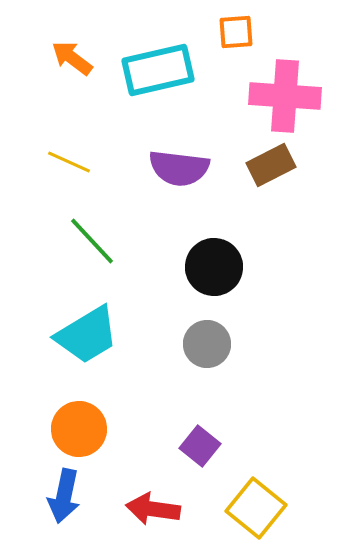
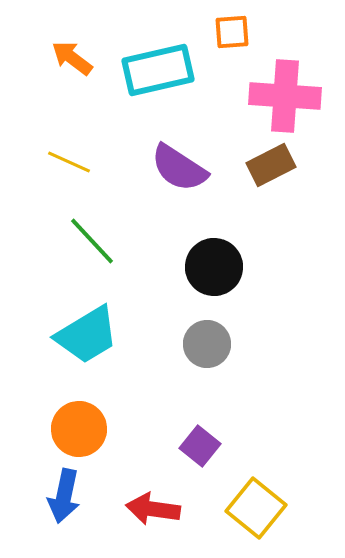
orange square: moved 4 px left
purple semicircle: rotated 26 degrees clockwise
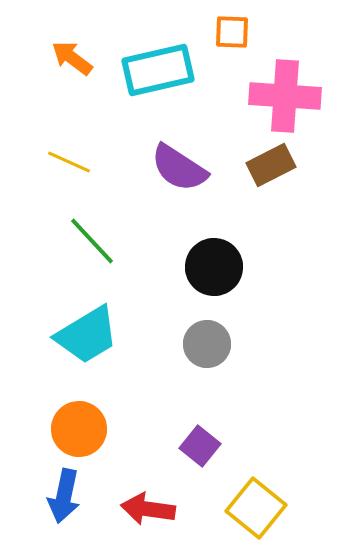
orange square: rotated 6 degrees clockwise
red arrow: moved 5 px left
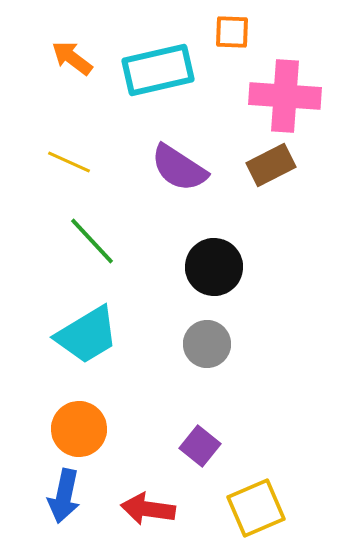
yellow square: rotated 28 degrees clockwise
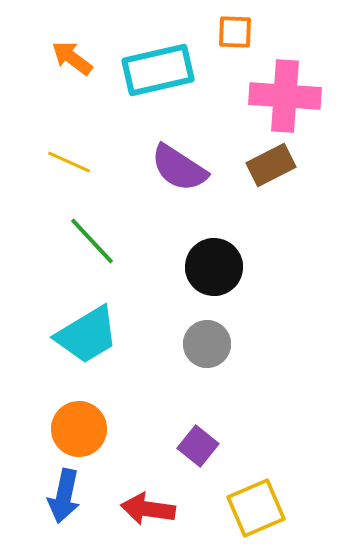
orange square: moved 3 px right
purple square: moved 2 px left
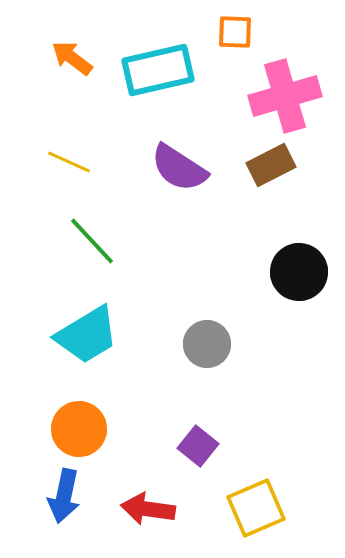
pink cross: rotated 20 degrees counterclockwise
black circle: moved 85 px right, 5 px down
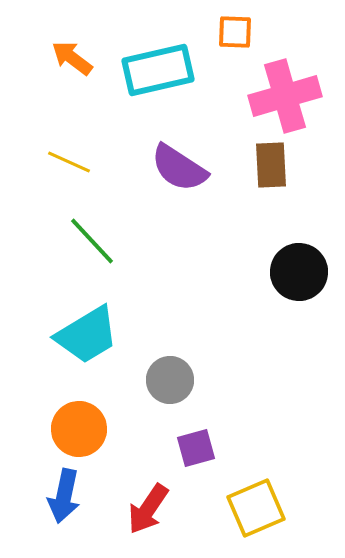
brown rectangle: rotated 66 degrees counterclockwise
gray circle: moved 37 px left, 36 px down
purple square: moved 2 px left, 2 px down; rotated 36 degrees clockwise
red arrow: rotated 64 degrees counterclockwise
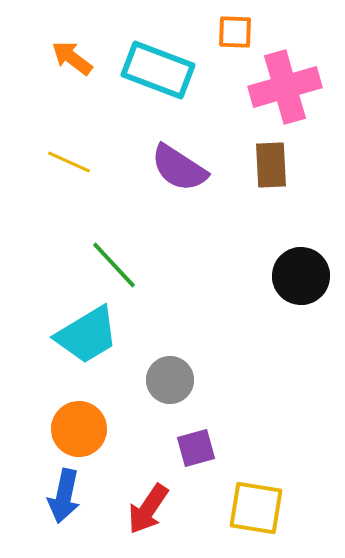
cyan rectangle: rotated 34 degrees clockwise
pink cross: moved 9 px up
green line: moved 22 px right, 24 px down
black circle: moved 2 px right, 4 px down
yellow square: rotated 32 degrees clockwise
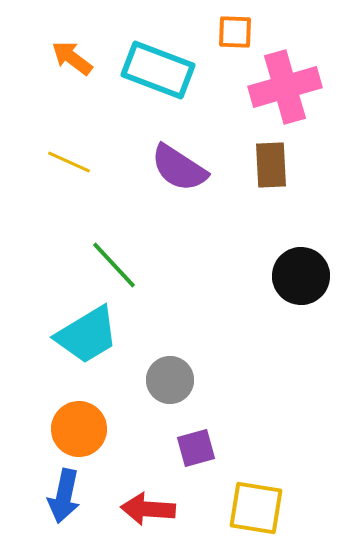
red arrow: rotated 60 degrees clockwise
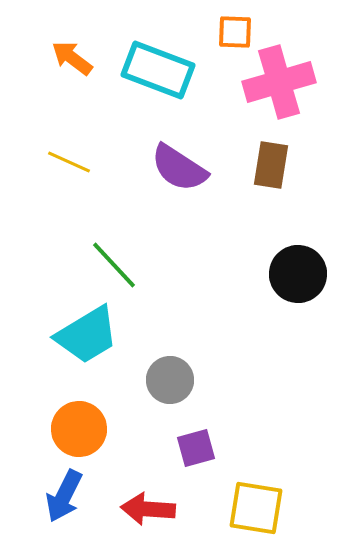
pink cross: moved 6 px left, 5 px up
brown rectangle: rotated 12 degrees clockwise
black circle: moved 3 px left, 2 px up
blue arrow: rotated 14 degrees clockwise
